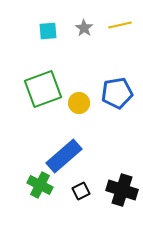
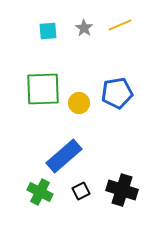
yellow line: rotated 10 degrees counterclockwise
green square: rotated 18 degrees clockwise
green cross: moved 7 px down
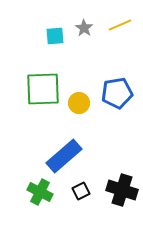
cyan square: moved 7 px right, 5 px down
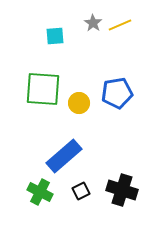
gray star: moved 9 px right, 5 px up
green square: rotated 6 degrees clockwise
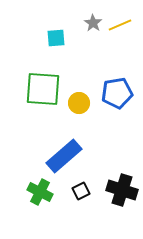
cyan square: moved 1 px right, 2 px down
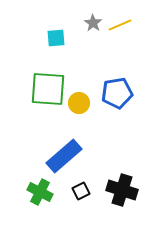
green square: moved 5 px right
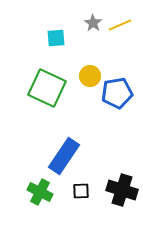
green square: moved 1 px left, 1 px up; rotated 21 degrees clockwise
yellow circle: moved 11 px right, 27 px up
blue rectangle: rotated 15 degrees counterclockwise
black square: rotated 24 degrees clockwise
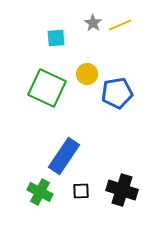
yellow circle: moved 3 px left, 2 px up
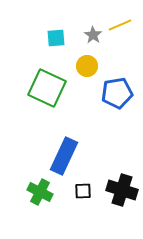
gray star: moved 12 px down
yellow circle: moved 8 px up
blue rectangle: rotated 9 degrees counterclockwise
black square: moved 2 px right
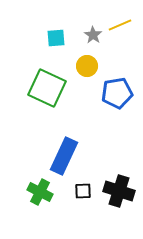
black cross: moved 3 px left, 1 px down
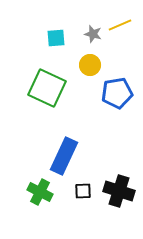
gray star: moved 1 px up; rotated 18 degrees counterclockwise
yellow circle: moved 3 px right, 1 px up
